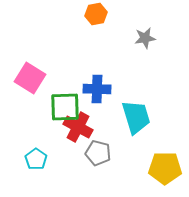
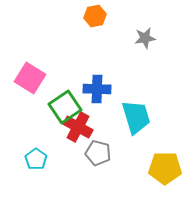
orange hexagon: moved 1 px left, 2 px down
green square: rotated 32 degrees counterclockwise
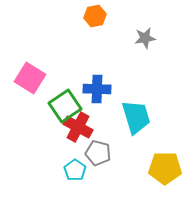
green square: moved 1 px up
cyan pentagon: moved 39 px right, 11 px down
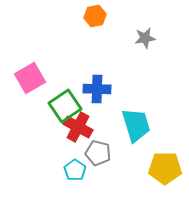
pink square: rotated 28 degrees clockwise
cyan trapezoid: moved 8 px down
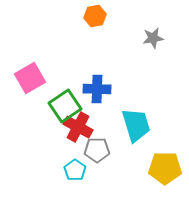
gray star: moved 8 px right
gray pentagon: moved 1 px left, 3 px up; rotated 15 degrees counterclockwise
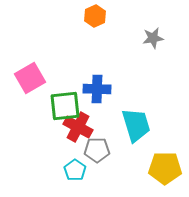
orange hexagon: rotated 15 degrees counterclockwise
green square: rotated 28 degrees clockwise
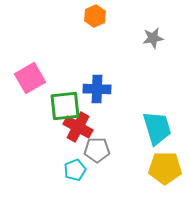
cyan trapezoid: moved 21 px right, 3 px down
cyan pentagon: rotated 15 degrees clockwise
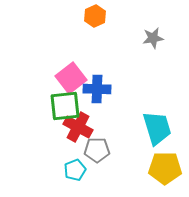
pink square: moved 41 px right; rotated 8 degrees counterclockwise
